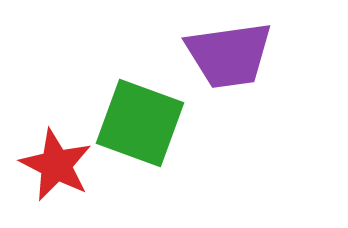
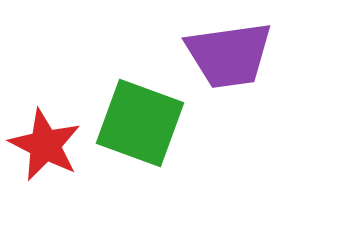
red star: moved 11 px left, 20 px up
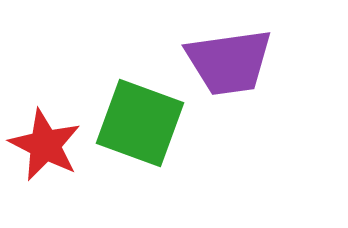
purple trapezoid: moved 7 px down
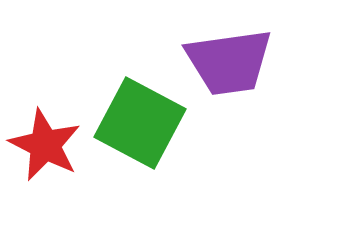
green square: rotated 8 degrees clockwise
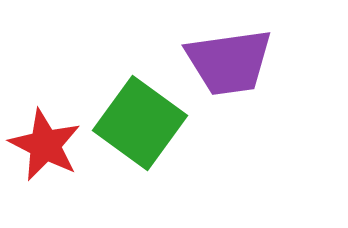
green square: rotated 8 degrees clockwise
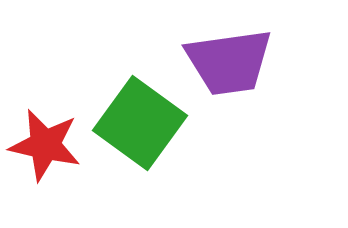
red star: rotated 14 degrees counterclockwise
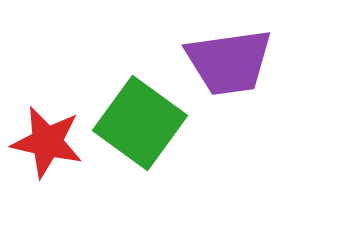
red star: moved 2 px right, 3 px up
